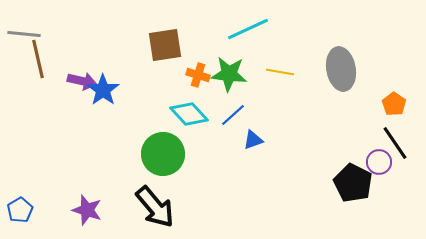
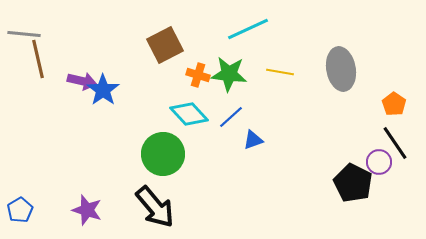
brown square: rotated 18 degrees counterclockwise
blue line: moved 2 px left, 2 px down
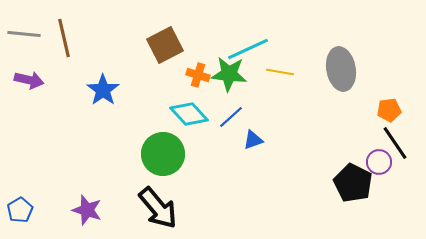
cyan line: moved 20 px down
brown line: moved 26 px right, 21 px up
purple arrow: moved 53 px left, 1 px up
orange pentagon: moved 5 px left, 6 px down; rotated 30 degrees clockwise
black arrow: moved 3 px right, 1 px down
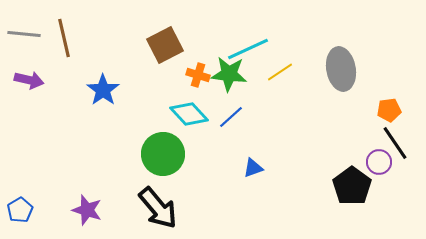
yellow line: rotated 44 degrees counterclockwise
blue triangle: moved 28 px down
black pentagon: moved 1 px left, 3 px down; rotated 9 degrees clockwise
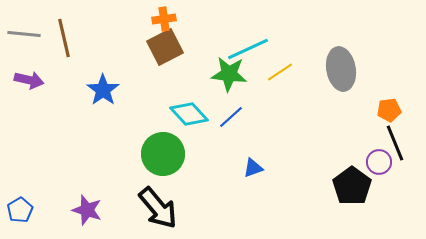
brown square: moved 2 px down
orange cross: moved 34 px left, 56 px up; rotated 25 degrees counterclockwise
black line: rotated 12 degrees clockwise
